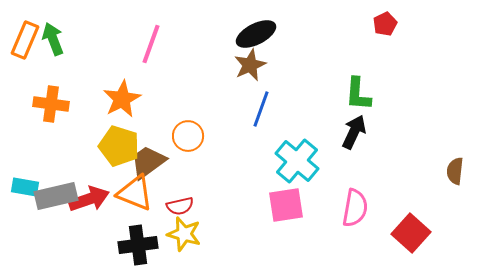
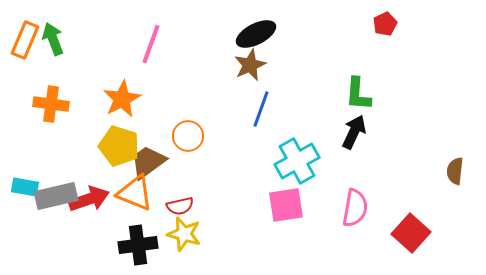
cyan cross: rotated 21 degrees clockwise
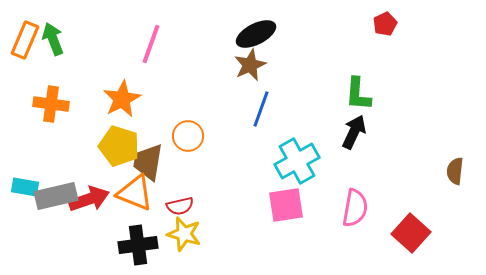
brown trapezoid: rotated 45 degrees counterclockwise
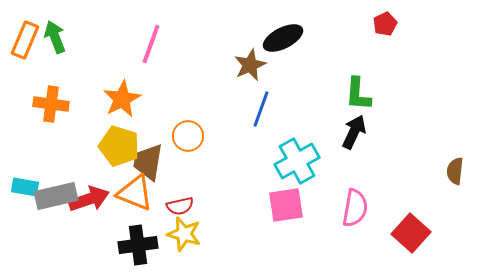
black ellipse: moved 27 px right, 4 px down
green arrow: moved 2 px right, 2 px up
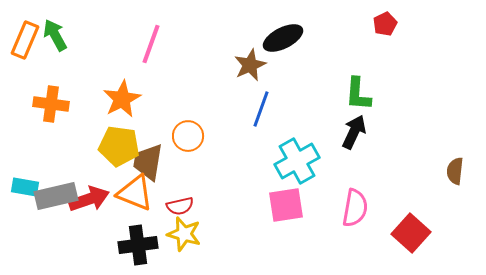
green arrow: moved 2 px up; rotated 8 degrees counterclockwise
yellow pentagon: rotated 9 degrees counterclockwise
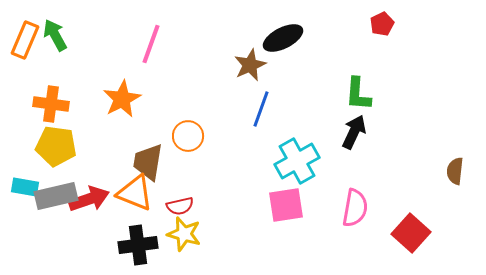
red pentagon: moved 3 px left
yellow pentagon: moved 63 px left
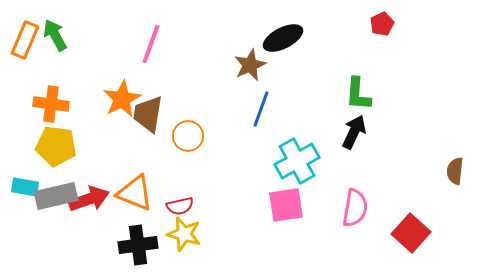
brown trapezoid: moved 48 px up
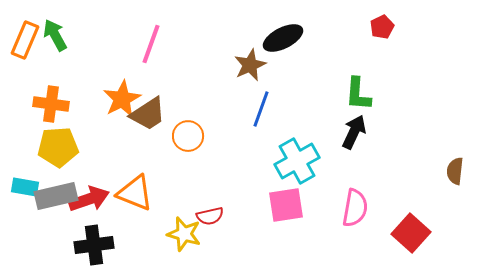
red pentagon: moved 3 px down
brown trapezoid: rotated 132 degrees counterclockwise
yellow pentagon: moved 2 px right, 1 px down; rotated 12 degrees counterclockwise
red semicircle: moved 30 px right, 10 px down
black cross: moved 44 px left
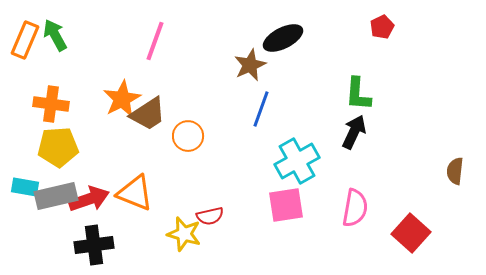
pink line: moved 4 px right, 3 px up
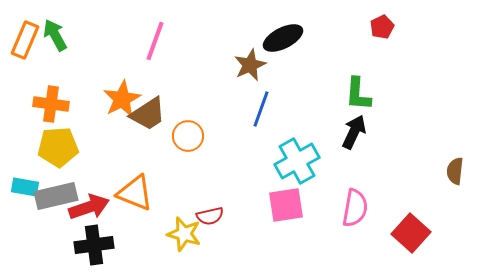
red arrow: moved 8 px down
